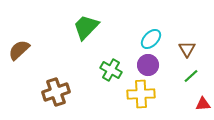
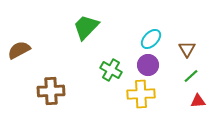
brown semicircle: rotated 15 degrees clockwise
brown cross: moved 5 px left, 1 px up; rotated 16 degrees clockwise
red triangle: moved 5 px left, 3 px up
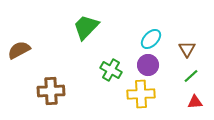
red triangle: moved 3 px left, 1 px down
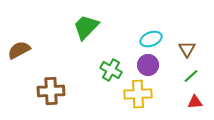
cyan ellipse: rotated 25 degrees clockwise
yellow cross: moved 3 px left
